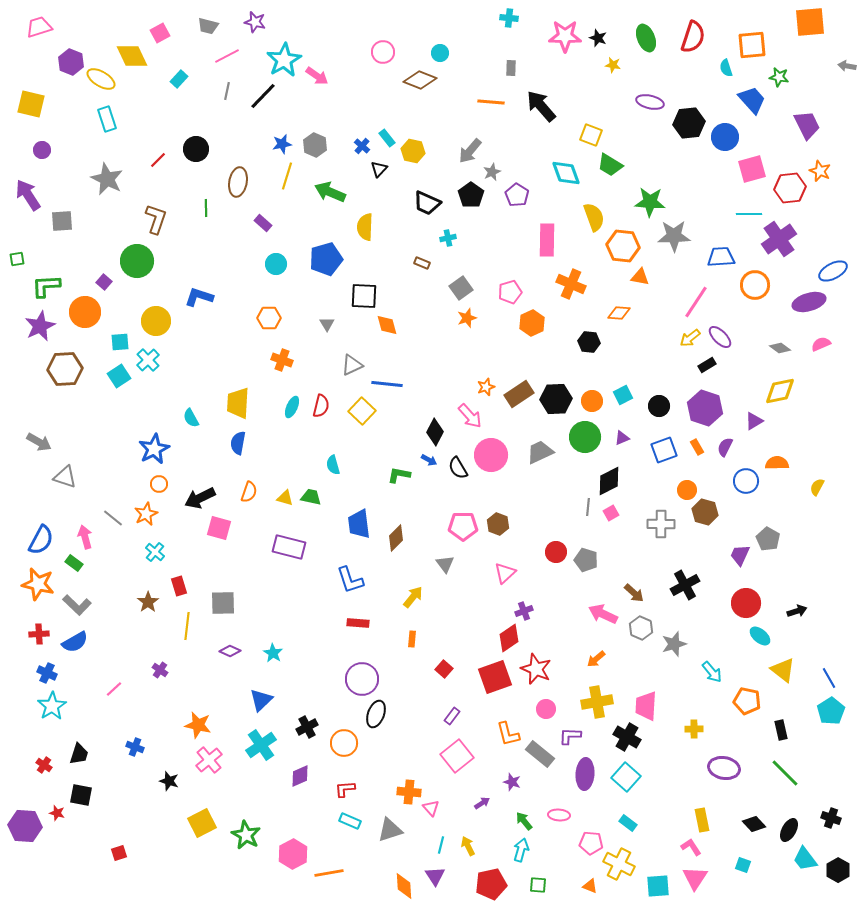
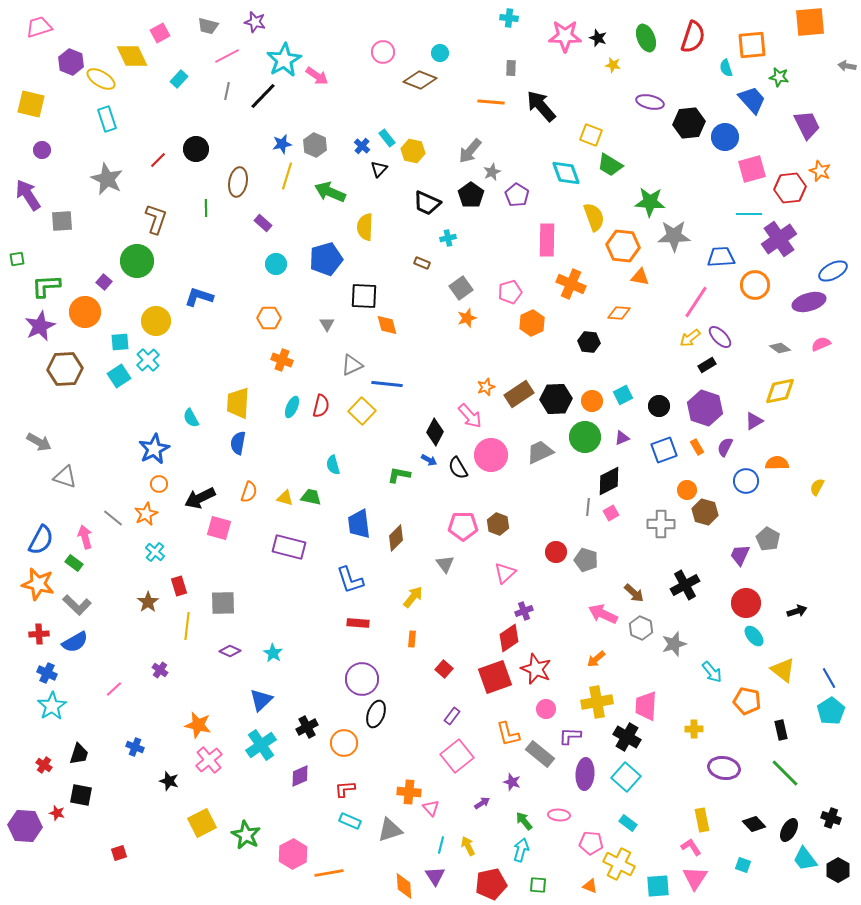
cyan ellipse at (760, 636): moved 6 px left; rotated 10 degrees clockwise
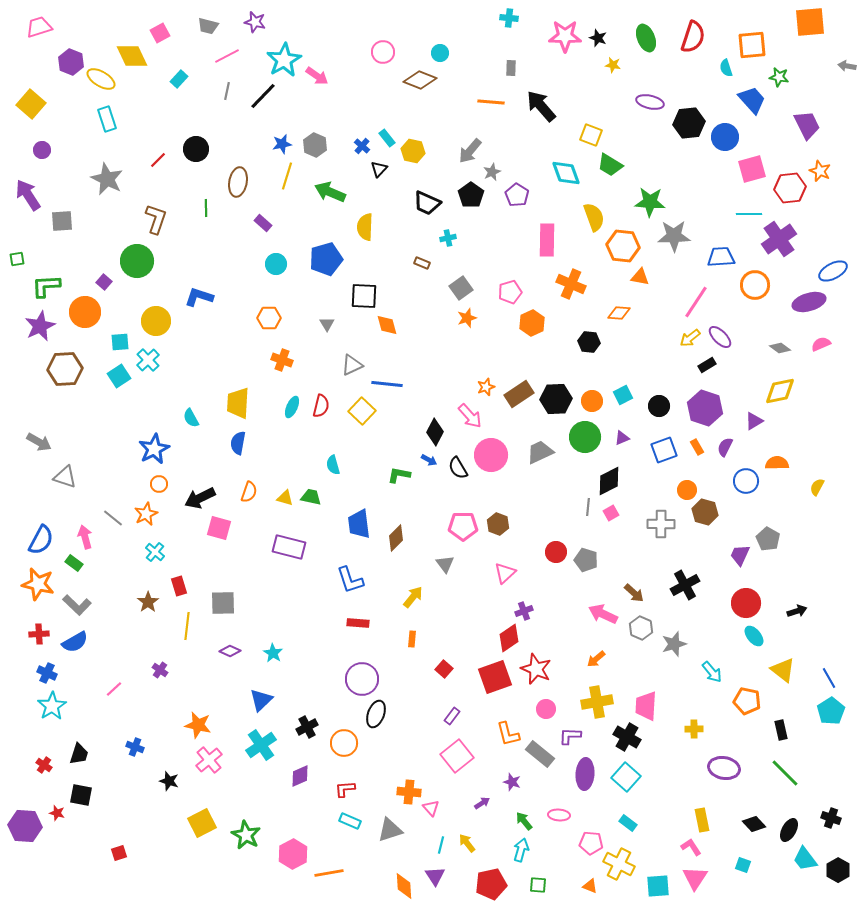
yellow square at (31, 104): rotated 28 degrees clockwise
yellow arrow at (468, 846): moved 1 px left, 3 px up; rotated 12 degrees counterclockwise
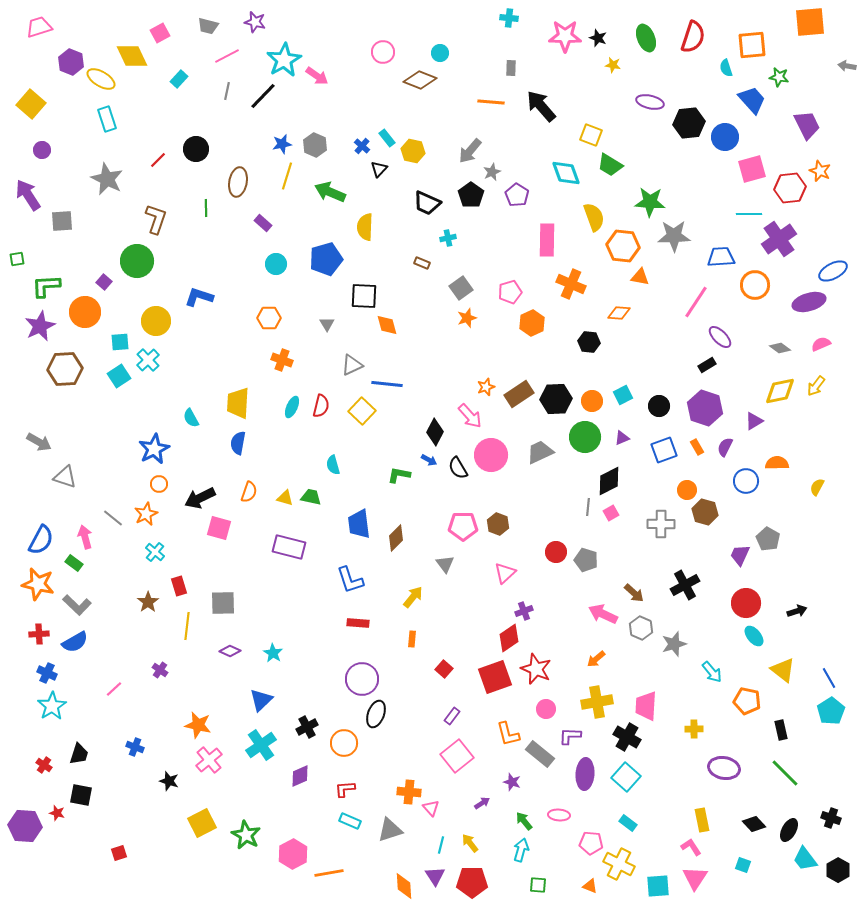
yellow arrow at (690, 338): moved 126 px right, 48 px down; rotated 15 degrees counterclockwise
yellow arrow at (467, 843): moved 3 px right
red pentagon at (491, 884): moved 19 px left, 2 px up; rotated 12 degrees clockwise
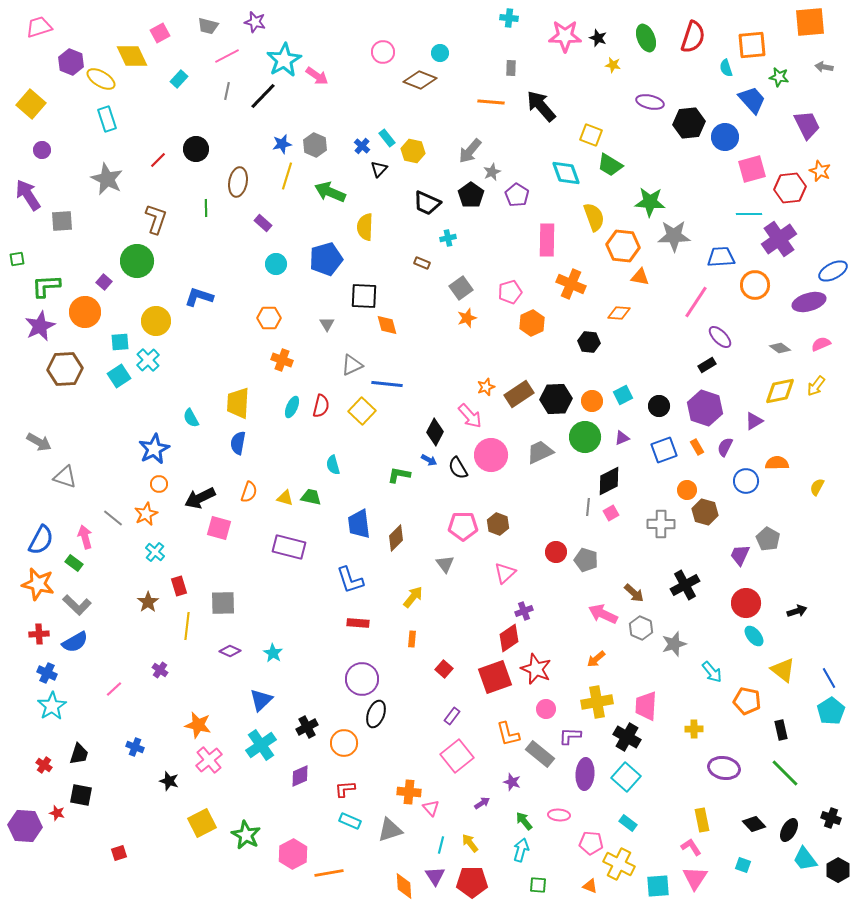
gray arrow at (847, 66): moved 23 px left, 1 px down
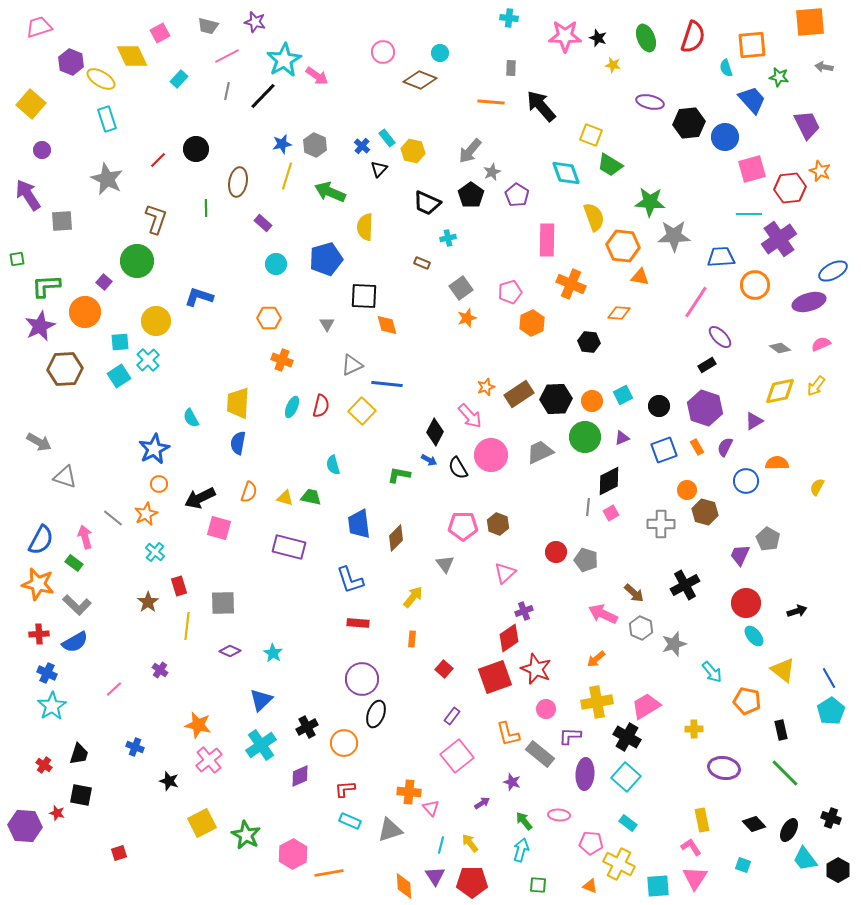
pink trapezoid at (646, 706): rotated 56 degrees clockwise
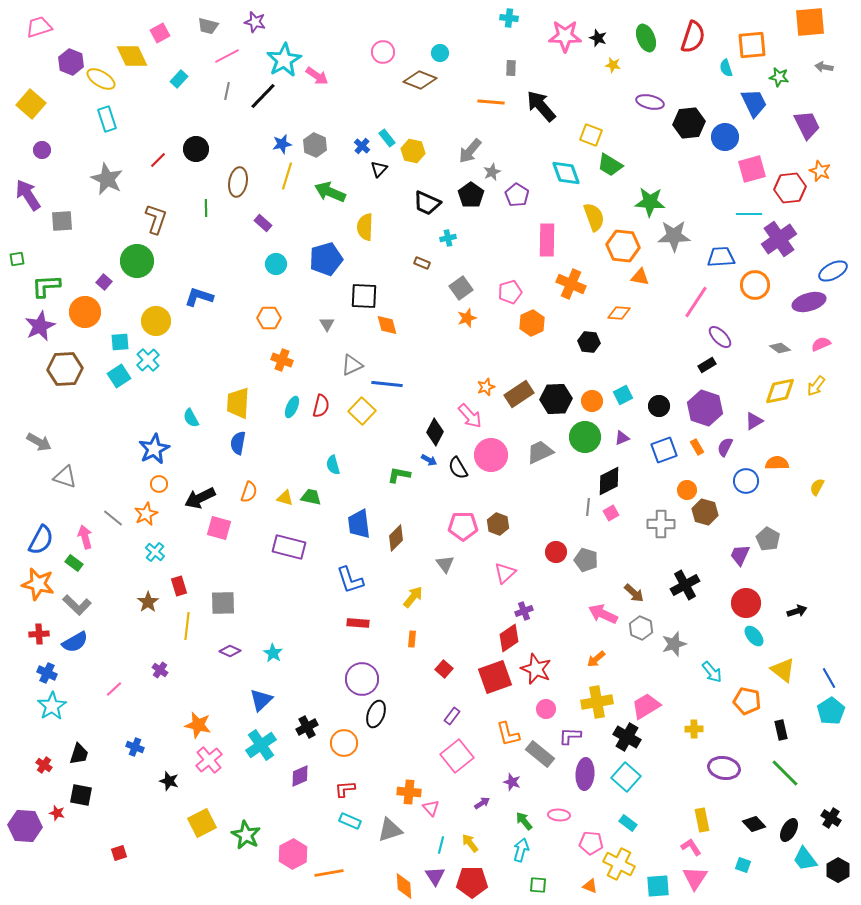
blue trapezoid at (752, 100): moved 2 px right, 3 px down; rotated 16 degrees clockwise
black cross at (831, 818): rotated 12 degrees clockwise
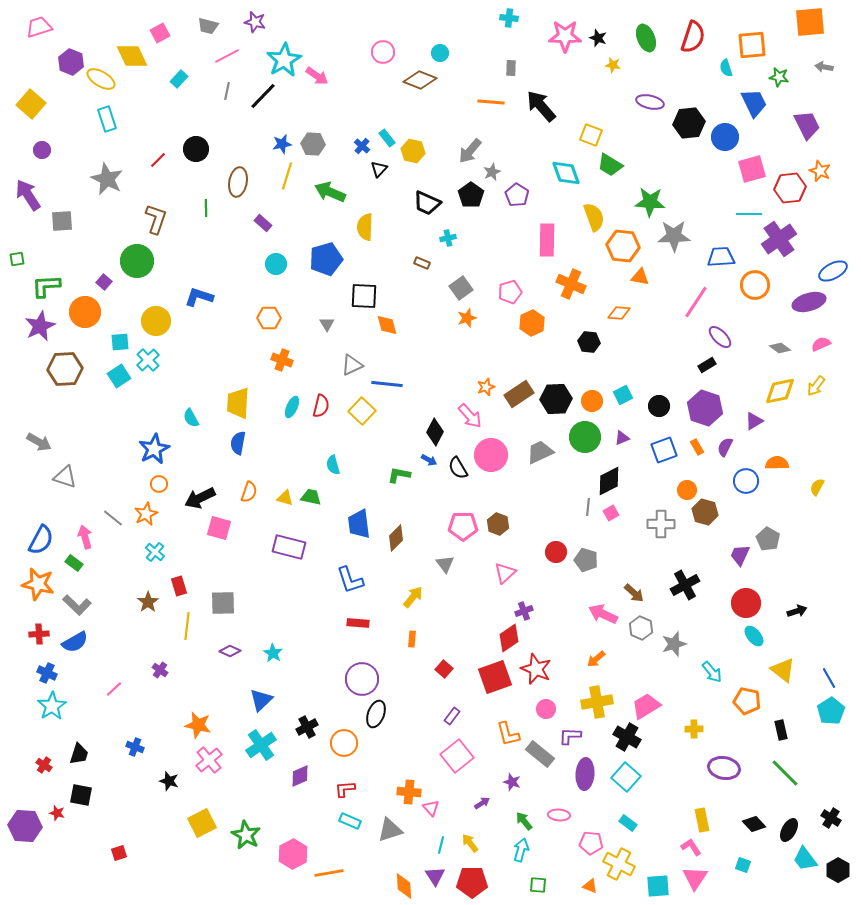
gray hexagon at (315, 145): moved 2 px left, 1 px up; rotated 20 degrees counterclockwise
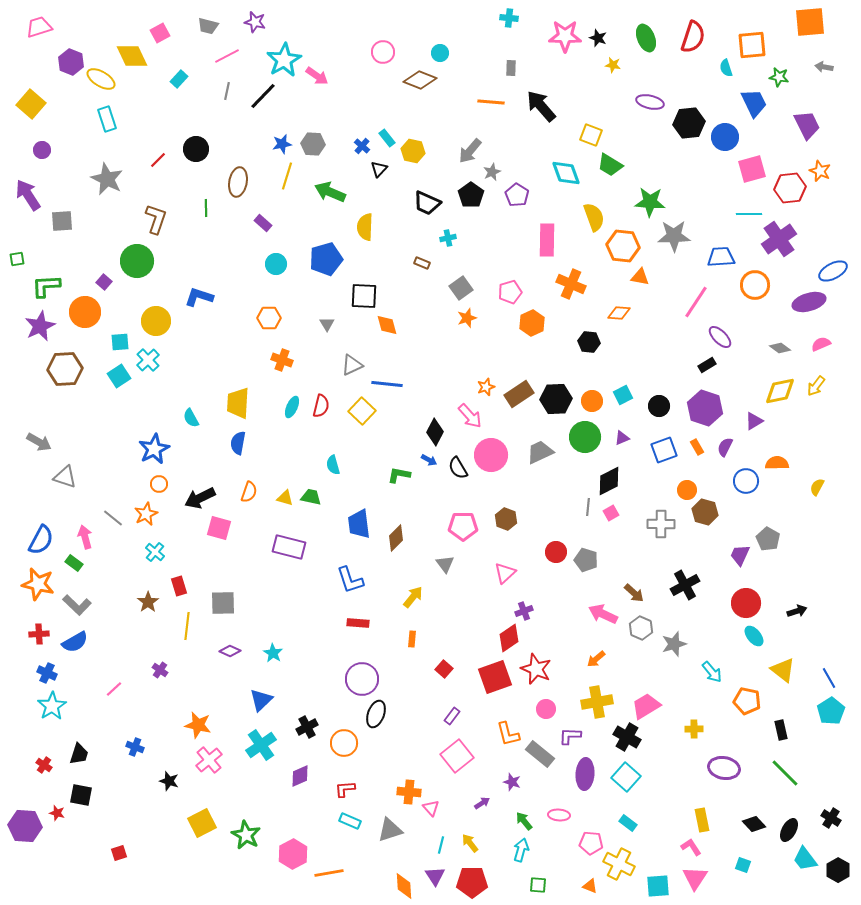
brown hexagon at (498, 524): moved 8 px right, 5 px up
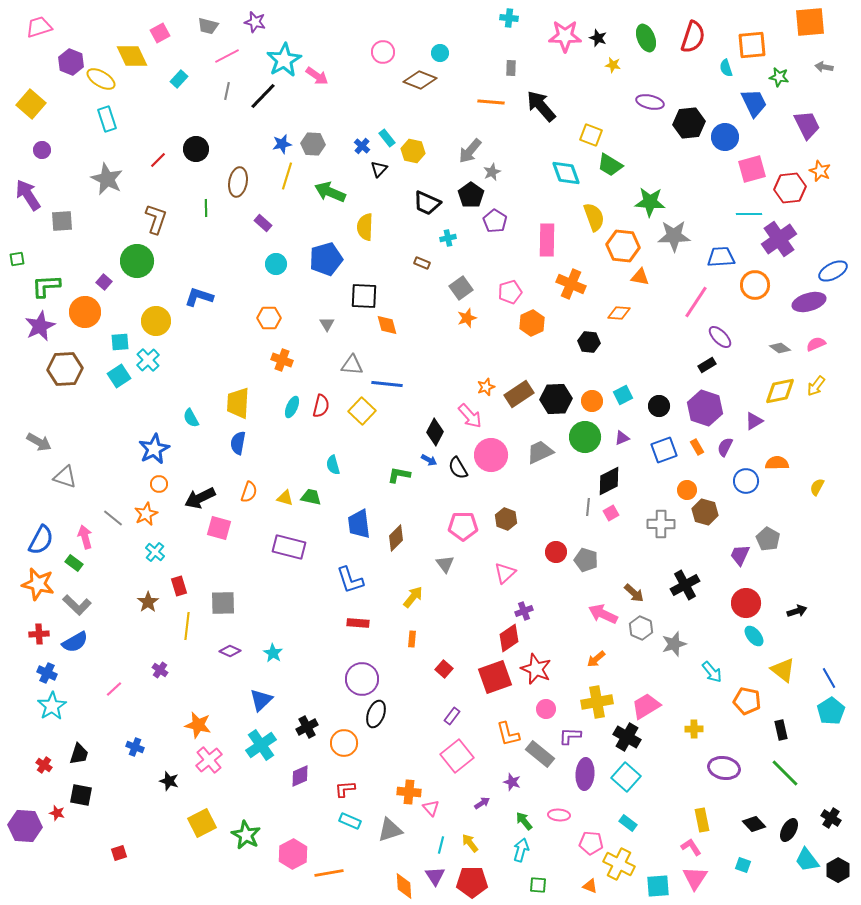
purple pentagon at (517, 195): moved 22 px left, 26 px down
pink semicircle at (821, 344): moved 5 px left
gray triangle at (352, 365): rotated 30 degrees clockwise
cyan trapezoid at (805, 859): moved 2 px right, 1 px down
